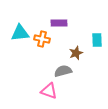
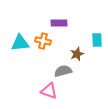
cyan triangle: moved 10 px down
orange cross: moved 1 px right, 2 px down
brown star: moved 1 px right, 1 px down
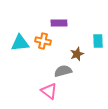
cyan rectangle: moved 1 px right, 1 px down
pink triangle: rotated 18 degrees clockwise
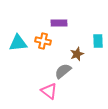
cyan triangle: moved 2 px left
gray semicircle: rotated 24 degrees counterclockwise
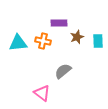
brown star: moved 17 px up
pink triangle: moved 7 px left, 2 px down
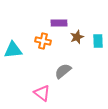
cyan triangle: moved 5 px left, 7 px down
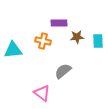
brown star: rotated 16 degrees clockwise
